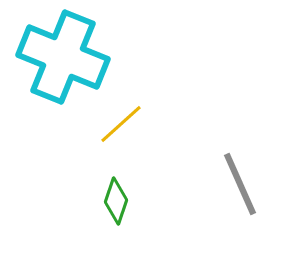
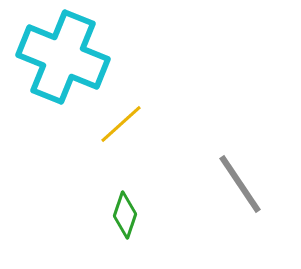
gray line: rotated 10 degrees counterclockwise
green diamond: moved 9 px right, 14 px down
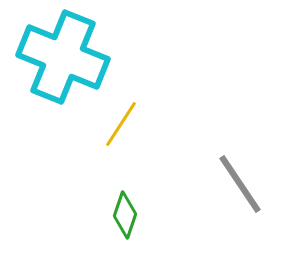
yellow line: rotated 15 degrees counterclockwise
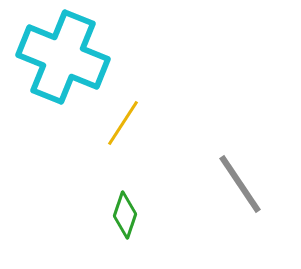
yellow line: moved 2 px right, 1 px up
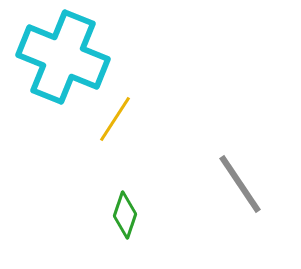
yellow line: moved 8 px left, 4 px up
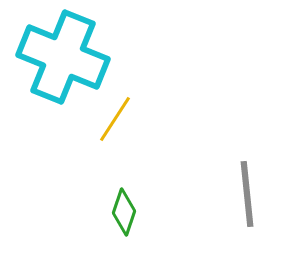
gray line: moved 7 px right, 10 px down; rotated 28 degrees clockwise
green diamond: moved 1 px left, 3 px up
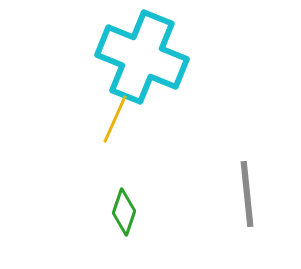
cyan cross: moved 79 px right
yellow line: rotated 9 degrees counterclockwise
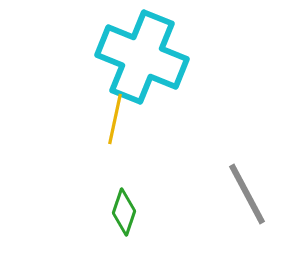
yellow line: rotated 12 degrees counterclockwise
gray line: rotated 22 degrees counterclockwise
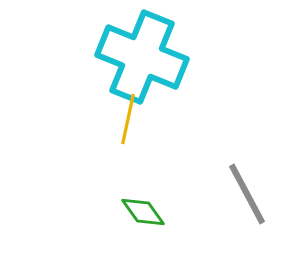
yellow line: moved 13 px right
green diamond: moved 19 px right; rotated 54 degrees counterclockwise
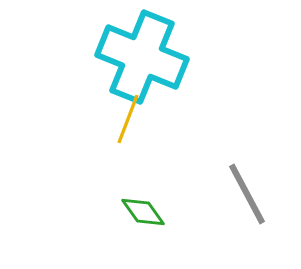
yellow line: rotated 9 degrees clockwise
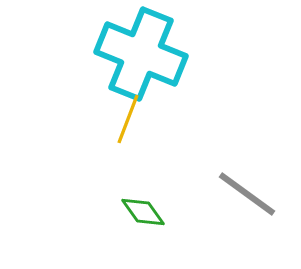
cyan cross: moved 1 px left, 3 px up
gray line: rotated 26 degrees counterclockwise
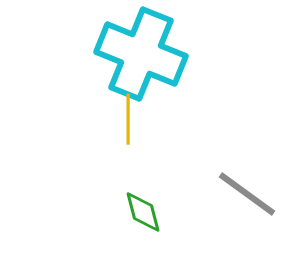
yellow line: rotated 21 degrees counterclockwise
green diamond: rotated 21 degrees clockwise
